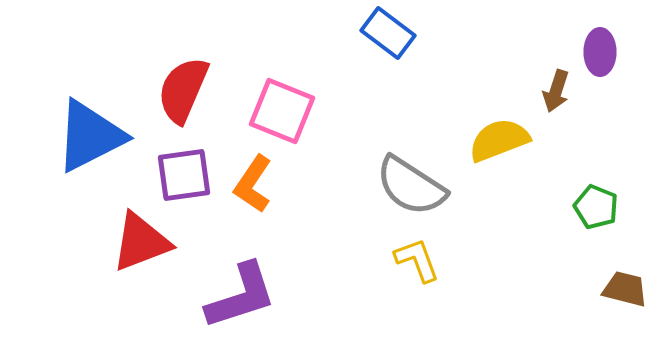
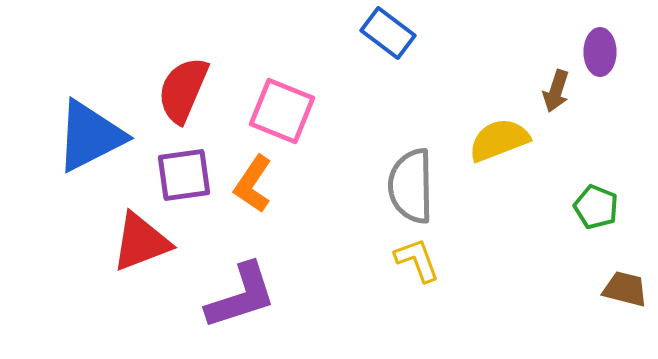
gray semicircle: rotated 56 degrees clockwise
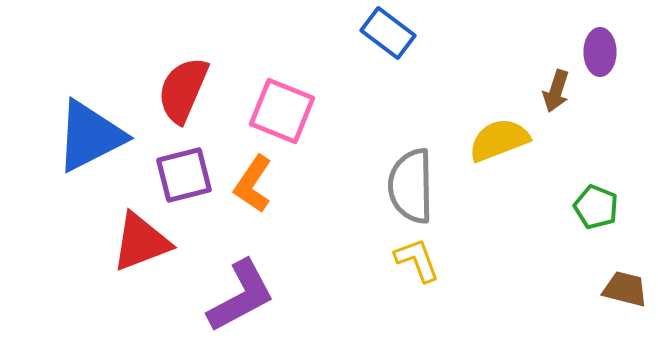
purple square: rotated 6 degrees counterclockwise
purple L-shape: rotated 10 degrees counterclockwise
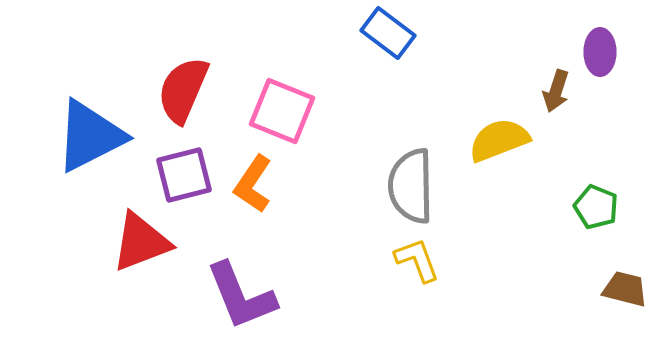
purple L-shape: rotated 96 degrees clockwise
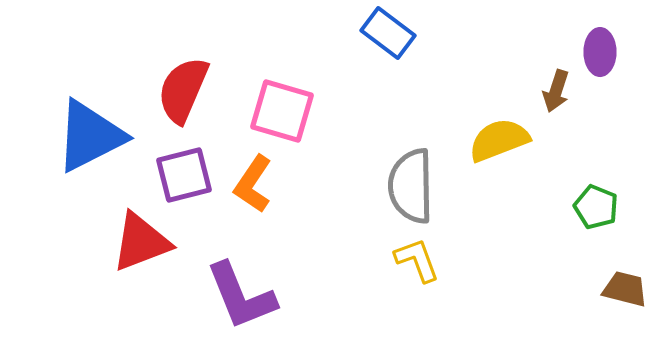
pink square: rotated 6 degrees counterclockwise
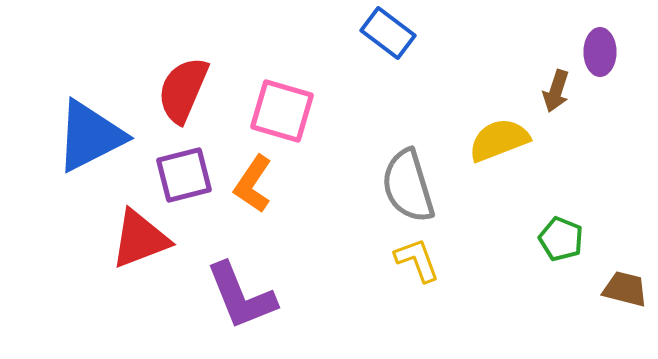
gray semicircle: moved 3 px left; rotated 16 degrees counterclockwise
green pentagon: moved 35 px left, 32 px down
red triangle: moved 1 px left, 3 px up
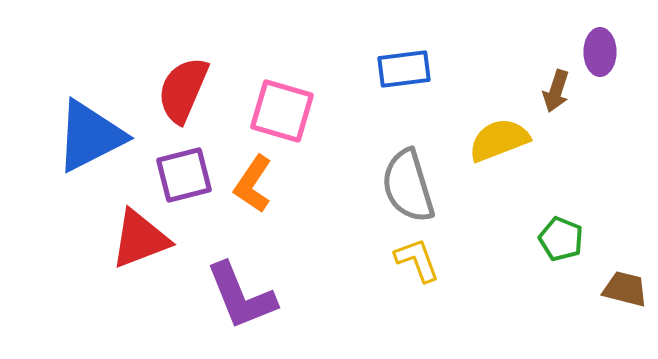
blue rectangle: moved 16 px right, 36 px down; rotated 44 degrees counterclockwise
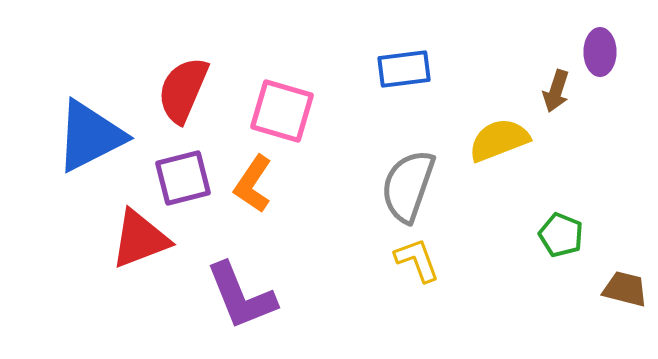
purple square: moved 1 px left, 3 px down
gray semicircle: rotated 36 degrees clockwise
green pentagon: moved 4 px up
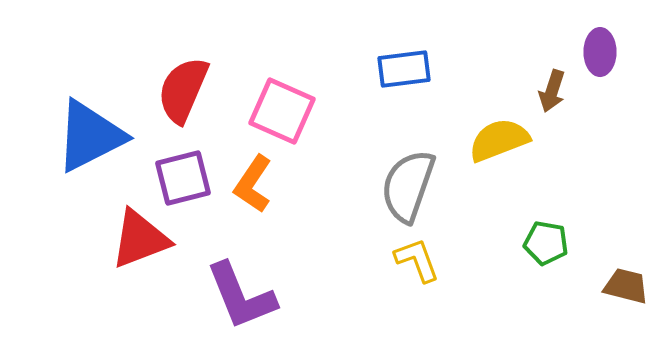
brown arrow: moved 4 px left
pink square: rotated 8 degrees clockwise
green pentagon: moved 15 px left, 8 px down; rotated 12 degrees counterclockwise
brown trapezoid: moved 1 px right, 3 px up
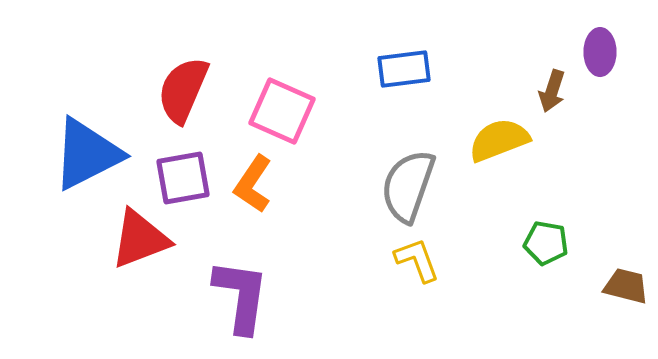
blue triangle: moved 3 px left, 18 px down
purple square: rotated 4 degrees clockwise
purple L-shape: rotated 150 degrees counterclockwise
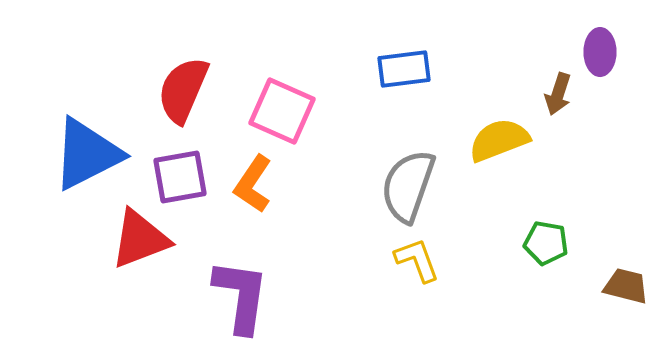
brown arrow: moved 6 px right, 3 px down
purple square: moved 3 px left, 1 px up
